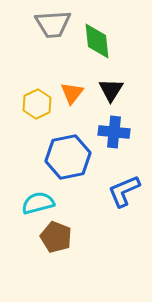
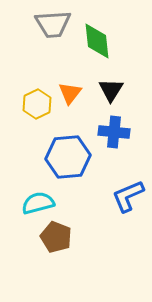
orange triangle: moved 2 px left
blue hexagon: rotated 6 degrees clockwise
blue L-shape: moved 4 px right, 5 px down
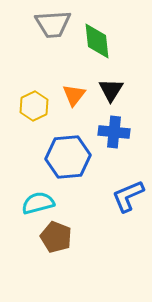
orange triangle: moved 4 px right, 2 px down
yellow hexagon: moved 3 px left, 2 px down
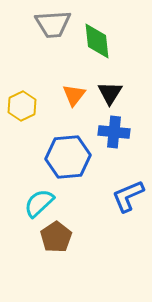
black triangle: moved 1 px left, 3 px down
yellow hexagon: moved 12 px left
cyan semicircle: moved 1 px right; rotated 28 degrees counterclockwise
brown pentagon: rotated 16 degrees clockwise
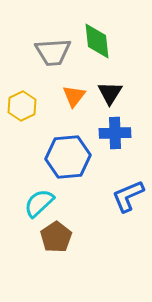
gray trapezoid: moved 28 px down
orange triangle: moved 1 px down
blue cross: moved 1 px right, 1 px down; rotated 8 degrees counterclockwise
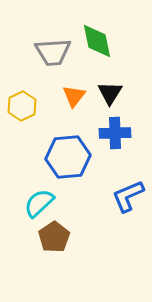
green diamond: rotated 6 degrees counterclockwise
brown pentagon: moved 2 px left
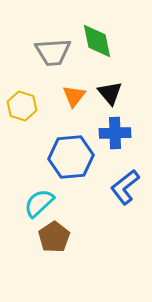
black triangle: rotated 12 degrees counterclockwise
yellow hexagon: rotated 16 degrees counterclockwise
blue hexagon: moved 3 px right
blue L-shape: moved 3 px left, 9 px up; rotated 15 degrees counterclockwise
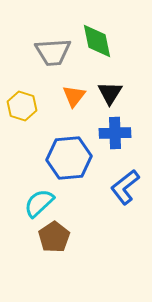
black triangle: rotated 12 degrees clockwise
blue hexagon: moved 2 px left, 1 px down
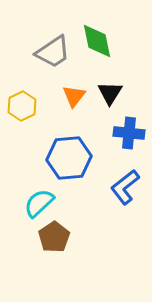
gray trapezoid: rotated 30 degrees counterclockwise
yellow hexagon: rotated 16 degrees clockwise
blue cross: moved 14 px right; rotated 8 degrees clockwise
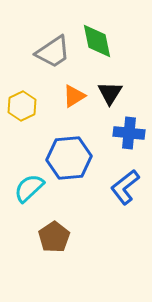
orange triangle: rotated 20 degrees clockwise
cyan semicircle: moved 10 px left, 15 px up
